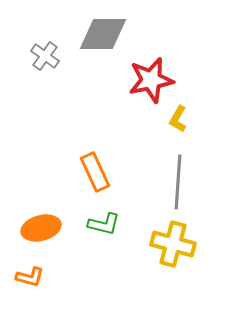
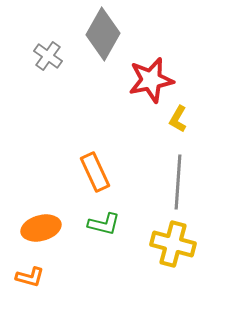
gray diamond: rotated 60 degrees counterclockwise
gray cross: moved 3 px right
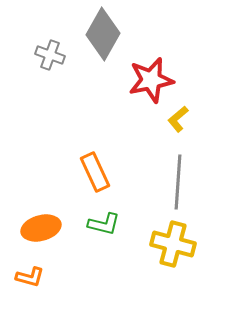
gray cross: moved 2 px right, 1 px up; rotated 16 degrees counterclockwise
yellow L-shape: rotated 20 degrees clockwise
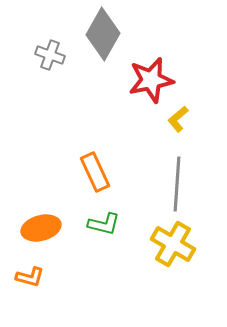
gray line: moved 1 px left, 2 px down
yellow cross: rotated 15 degrees clockwise
